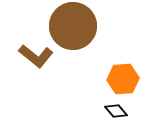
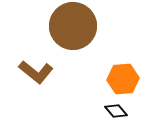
brown L-shape: moved 16 px down
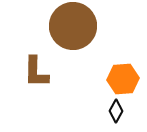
brown L-shape: rotated 52 degrees clockwise
black diamond: rotated 70 degrees clockwise
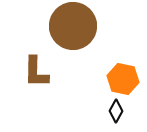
orange hexagon: rotated 16 degrees clockwise
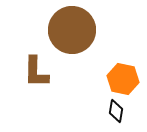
brown circle: moved 1 px left, 4 px down
black diamond: rotated 20 degrees counterclockwise
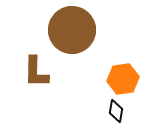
orange hexagon: rotated 20 degrees counterclockwise
